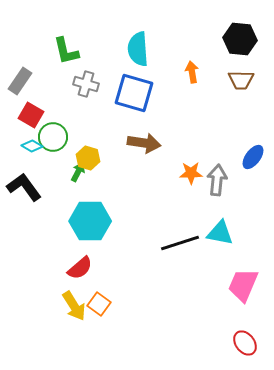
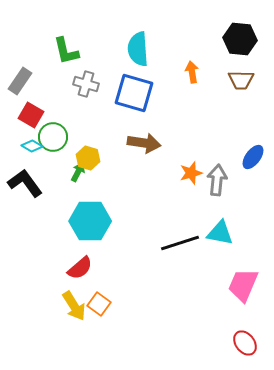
orange star: rotated 15 degrees counterclockwise
black L-shape: moved 1 px right, 4 px up
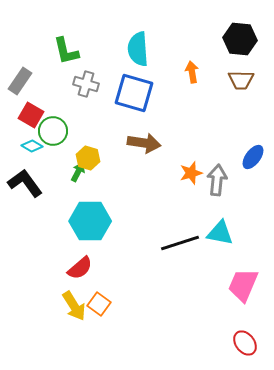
green circle: moved 6 px up
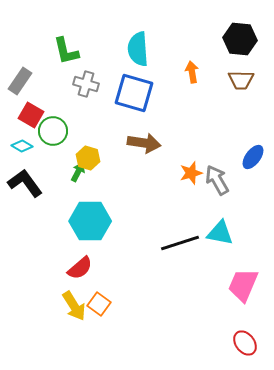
cyan diamond: moved 10 px left
gray arrow: rotated 36 degrees counterclockwise
